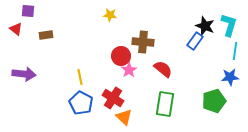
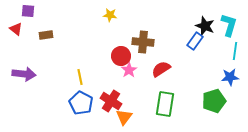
red semicircle: moved 2 px left; rotated 72 degrees counterclockwise
red cross: moved 2 px left, 3 px down
orange triangle: rotated 24 degrees clockwise
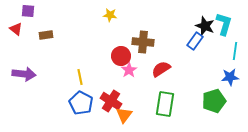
cyan L-shape: moved 5 px left, 1 px up
orange triangle: moved 2 px up
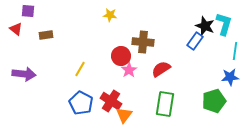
yellow line: moved 8 px up; rotated 42 degrees clockwise
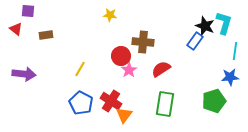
cyan L-shape: moved 1 px up
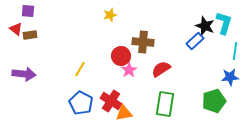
yellow star: rotated 24 degrees counterclockwise
brown rectangle: moved 16 px left
blue rectangle: rotated 12 degrees clockwise
orange triangle: moved 2 px up; rotated 42 degrees clockwise
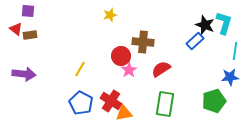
black star: moved 1 px up
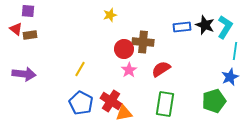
cyan L-shape: moved 1 px right, 4 px down; rotated 15 degrees clockwise
blue rectangle: moved 13 px left, 14 px up; rotated 36 degrees clockwise
red circle: moved 3 px right, 7 px up
blue star: rotated 18 degrees counterclockwise
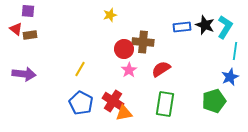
red cross: moved 2 px right
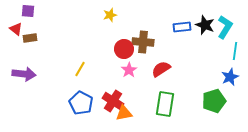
brown rectangle: moved 3 px down
